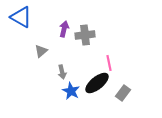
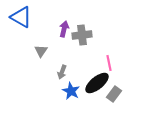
gray cross: moved 3 px left
gray triangle: rotated 16 degrees counterclockwise
gray arrow: rotated 32 degrees clockwise
gray rectangle: moved 9 px left, 1 px down
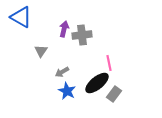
gray arrow: rotated 40 degrees clockwise
blue star: moved 4 px left
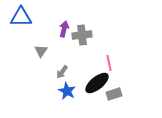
blue triangle: rotated 30 degrees counterclockwise
gray arrow: rotated 24 degrees counterclockwise
gray rectangle: rotated 35 degrees clockwise
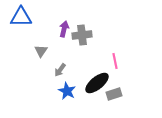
pink line: moved 6 px right, 2 px up
gray arrow: moved 2 px left, 2 px up
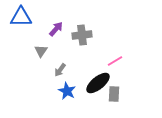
purple arrow: moved 8 px left; rotated 28 degrees clockwise
pink line: rotated 70 degrees clockwise
black ellipse: moved 1 px right
gray rectangle: rotated 70 degrees counterclockwise
